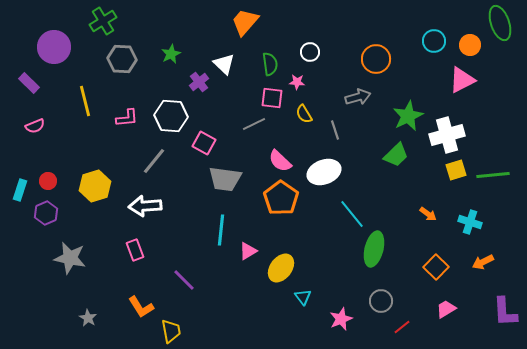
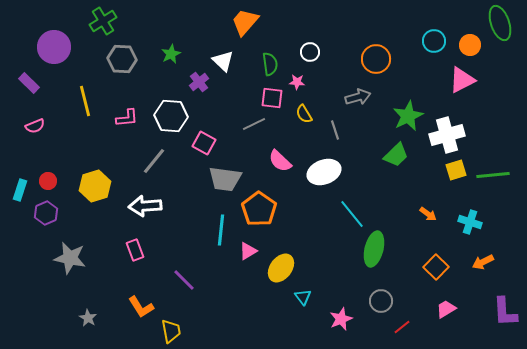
white triangle at (224, 64): moved 1 px left, 3 px up
orange pentagon at (281, 198): moved 22 px left, 11 px down
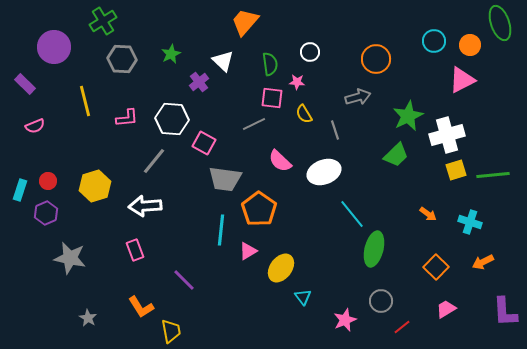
purple rectangle at (29, 83): moved 4 px left, 1 px down
white hexagon at (171, 116): moved 1 px right, 3 px down
pink star at (341, 319): moved 4 px right, 1 px down
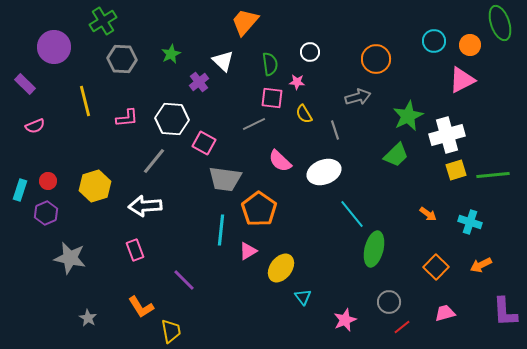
orange arrow at (483, 262): moved 2 px left, 3 px down
gray circle at (381, 301): moved 8 px right, 1 px down
pink trapezoid at (446, 309): moved 1 px left, 4 px down; rotated 15 degrees clockwise
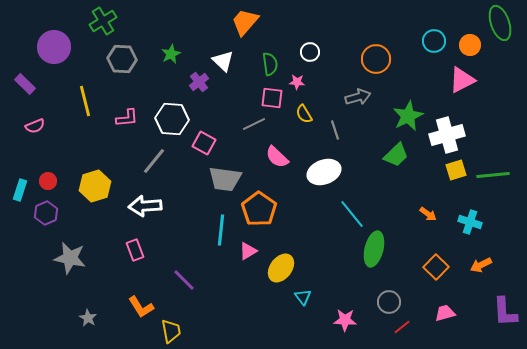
pink semicircle at (280, 161): moved 3 px left, 4 px up
pink star at (345, 320): rotated 25 degrees clockwise
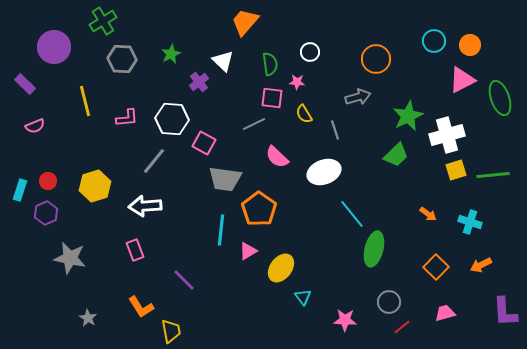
green ellipse at (500, 23): moved 75 px down
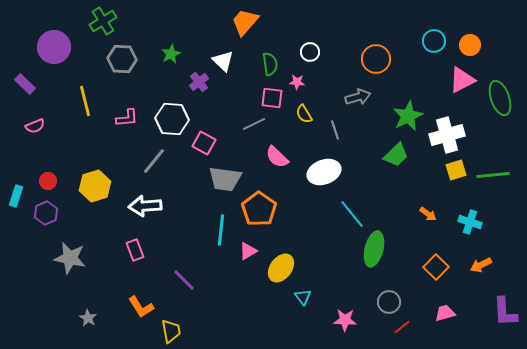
cyan rectangle at (20, 190): moved 4 px left, 6 px down
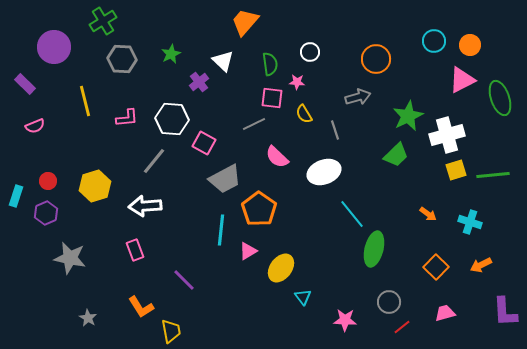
gray trapezoid at (225, 179): rotated 36 degrees counterclockwise
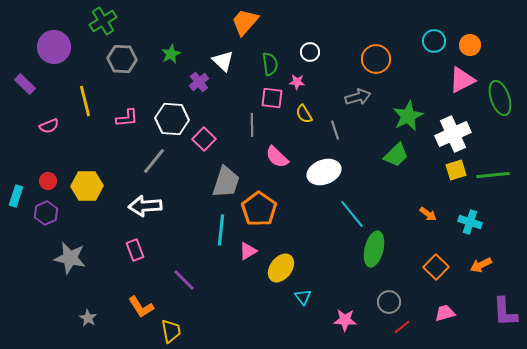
gray line at (254, 124): moved 2 px left, 1 px down; rotated 65 degrees counterclockwise
pink semicircle at (35, 126): moved 14 px right
white cross at (447, 135): moved 6 px right, 1 px up; rotated 8 degrees counterclockwise
pink square at (204, 143): moved 4 px up; rotated 15 degrees clockwise
gray trapezoid at (225, 179): moved 1 px right, 3 px down; rotated 44 degrees counterclockwise
yellow hexagon at (95, 186): moved 8 px left; rotated 16 degrees clockwise
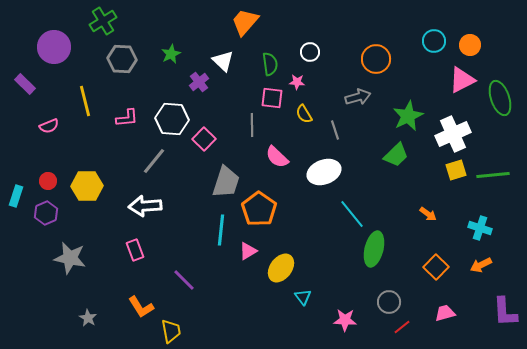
cyan cross at (470, 222): moved 10 px right, 6 px down
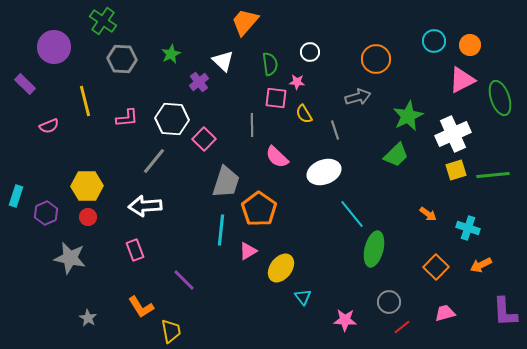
green cross at (103, 21): rotated 24 degrees counterclockwise
pink square at (272, 98): moved 4 px right
red circle at (48, 181): moved 40 px right, 36 px down
cyan cross at (480, 228): moved 12 px left
